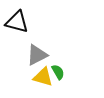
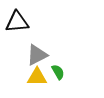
black triangle: rotated 20 degrees counterclockwise
yellow triangle: moved 6 px left; rotated 15 degrees counterclockwise
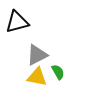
black triangle: rotated 10 degrees counterclockwise
yellow triangle: rotated 10 degrees clockwise
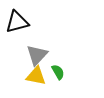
gray triangle: rotated 20 degrees counterclockwise
yellow triangle: moved 1 px left, 1 px up
